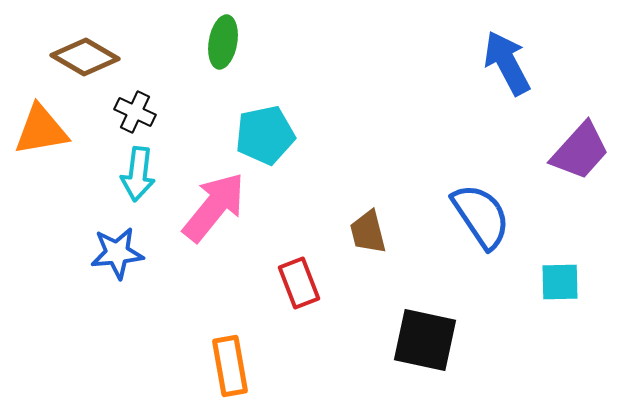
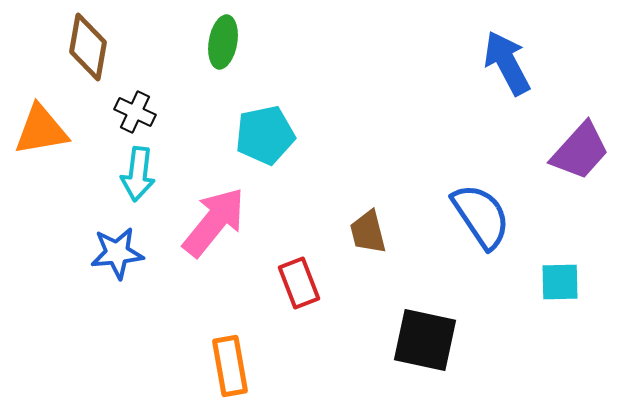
brown diamond: moved 3 px right, 10 px up; rotated 70 degrees clockwise
pink arrow: moved 15 px down
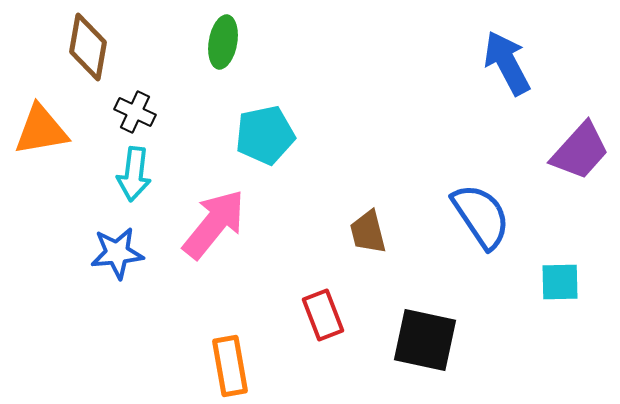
cyan arrow: moved 4 px left
pink arrow: moved 2 px down
red rectangle: moved 24 px right, 32 px down
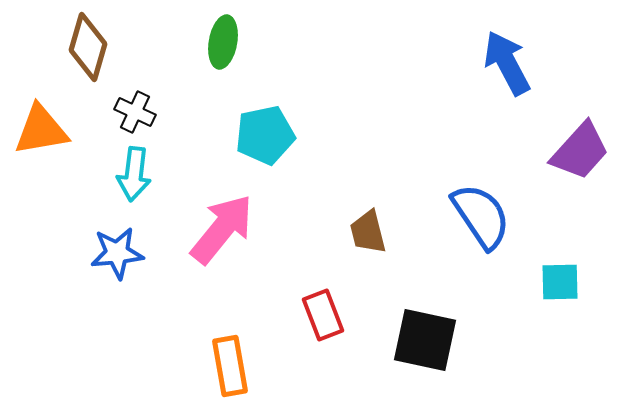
brown diamond: rotated 6 degrees clockwise
pink arrow: moved 8 px right, 5 px down
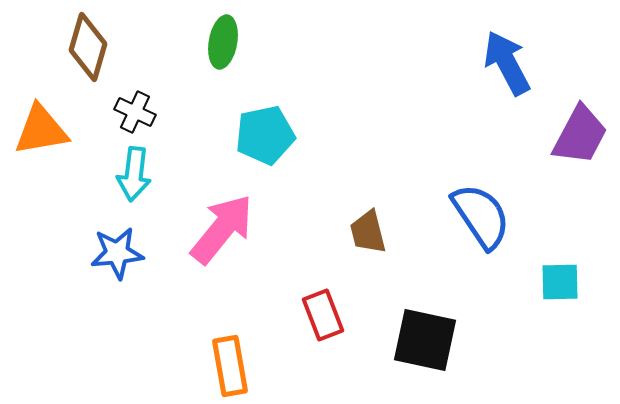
purple trapezoid: moved 16 px up; rotated 14 degrees counterclockwise
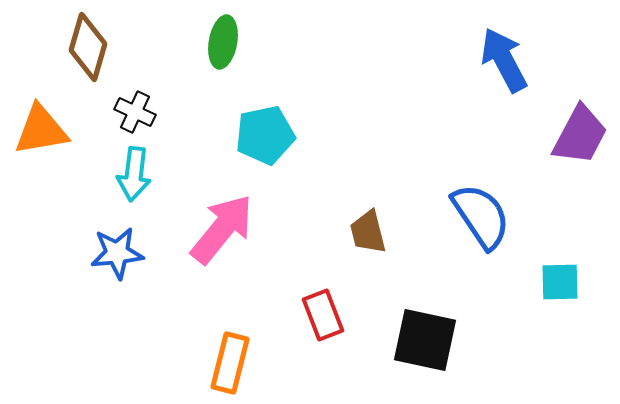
blue arrow: moved 3 px left, 3 px up
orange rectangle: moved 3 px up; rotated 24 degrees clockwise
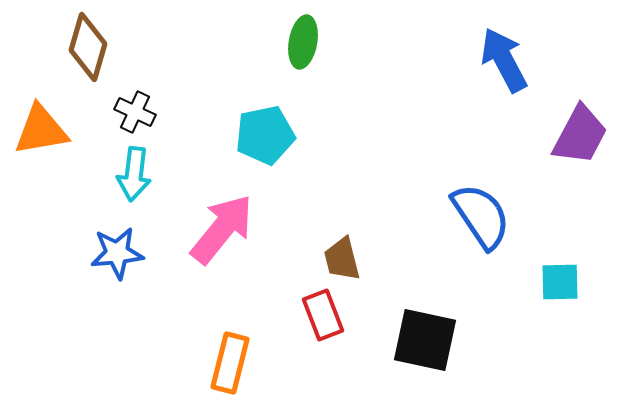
green ellipse: moved 80 px right
brown trapezoid: moved 26 px left, 27 px down
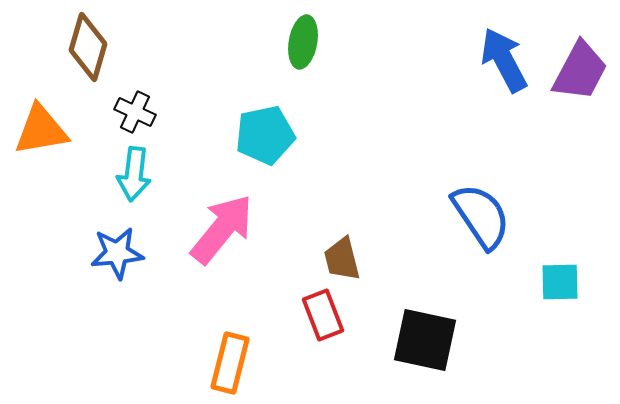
purple trapezoid: moved 64 px up
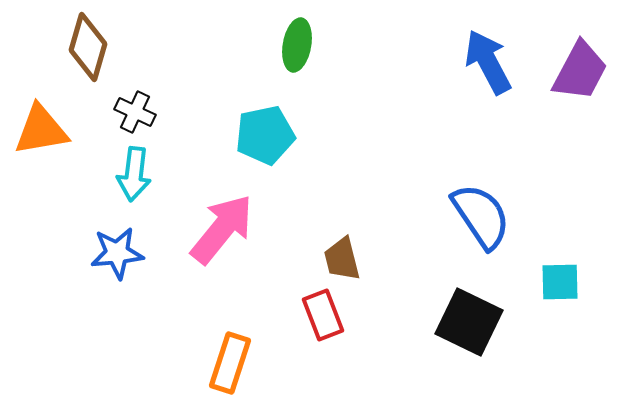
green ellipse: moved 6 px left, 3 px down
blue arrow: moved 16 px left, 2 px down
black square: moved 44 px right, 18 px up; rotated 14 degrees clockwise
orange rectangle: rotated 4 degrees clockwise
